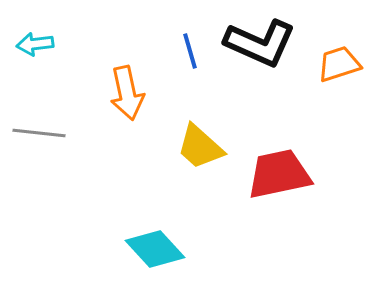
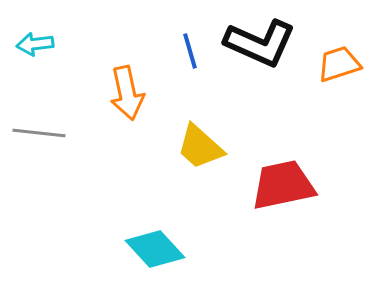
red trapezoid: moved 4 px right, 11 px down
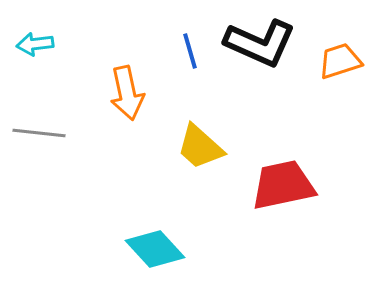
orange trapezoid: moved 1 px right, 3 px up
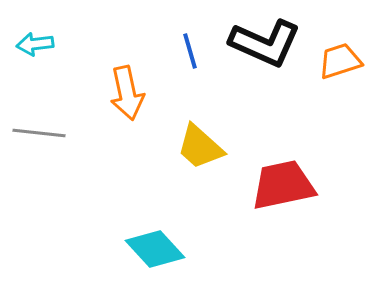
black L-shape: moved 5 px right
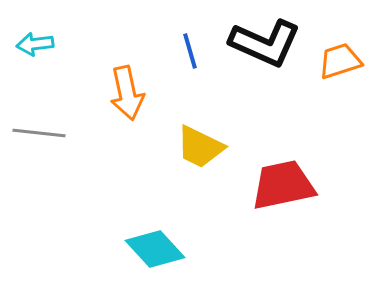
yellow trapezoid: rotated 16 degrees counterclockwise
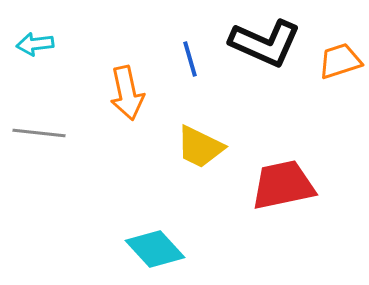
blue line: moved 8 px down
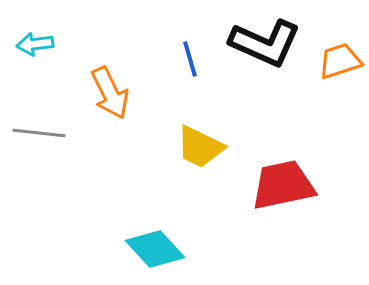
orange arrow: moved 17 px left; rotated 14 degrees counterclockwise
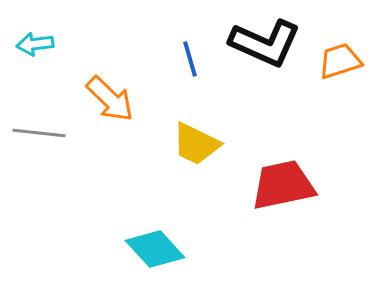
orange arrow: moved 6 px down; rotated 20 degrees counterclockwise
yellow trapezoid: moved 4 px left, 3 px up
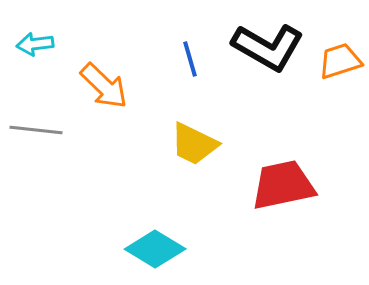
black L-shape: moved 3 px right, 4 px down; rotated 6 degrees clockwise
orange arrow: moved 6 px left, 13 px up
gray line: moved 3 px left, 3 px up
yellow trapezoid: moved 2 px left
cyan diamond: rotated 16 degrees counterclockwise
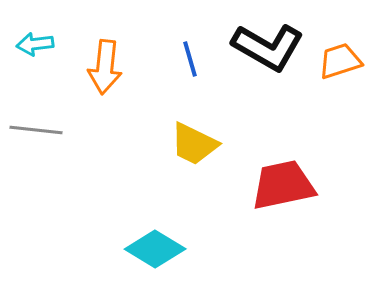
orange arrow: moved 1 px right, 19 px up; rotated 52 degrees clockwise
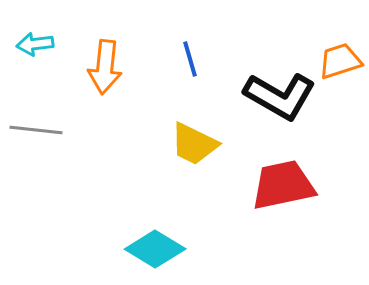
black L-shape: moved 12 px right, 49 px down
